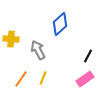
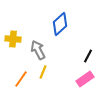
yellow cross: moved 2 px right
yellow line: moved 6 px up
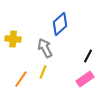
gray arrow: moved 7 px right, 2 px up
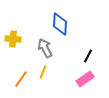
blue diamond: rotated 45 degrees counterclockwise
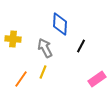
black line: moved 7 px left, 10 px up
pink rectangle: moved 12 px right
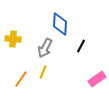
gray arrow: rotated 126 degrees counterclockwise
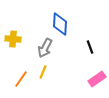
black line: moved 9 px right, 1 px down; rotated 48 degrees counterclockwise
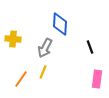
pink rectangle: rotated 48 degrees counterclockwise
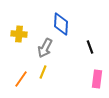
blue diamond: moved 1 px right
yellow cross: moved 6 px right, 5 px up
